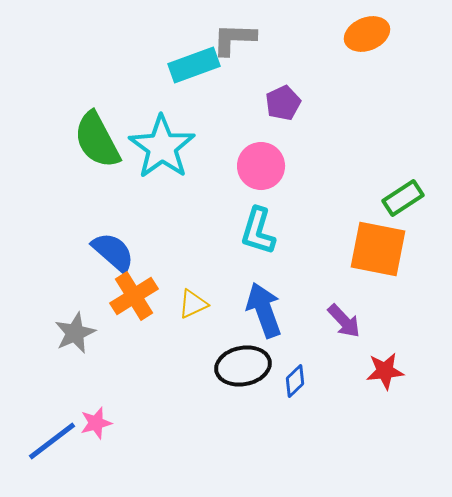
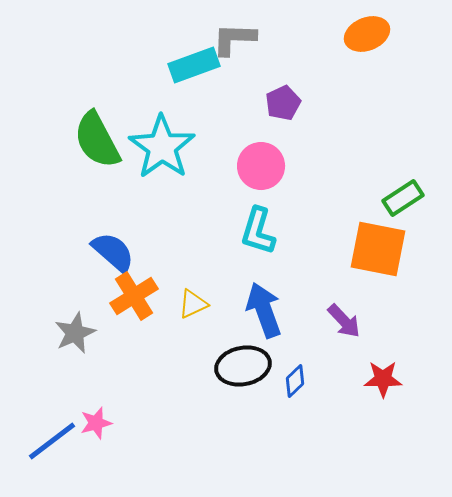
red star: moved 2 px left, 8 px down; rotated 6 degrees clockwise
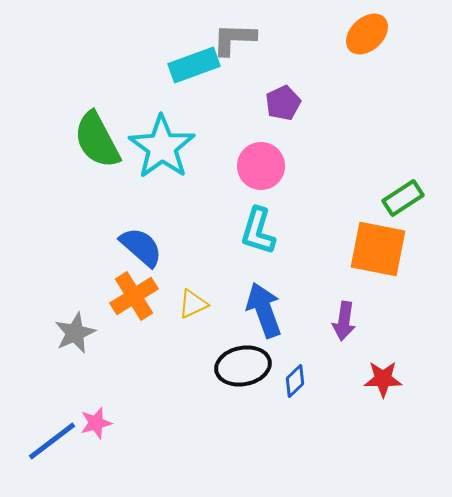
orange ellipse: rotated 21 degrees counterclockwise
blue semicircle: moved 28 px right, 5 px up
purple arrow: rotated 51 degrees clockwise
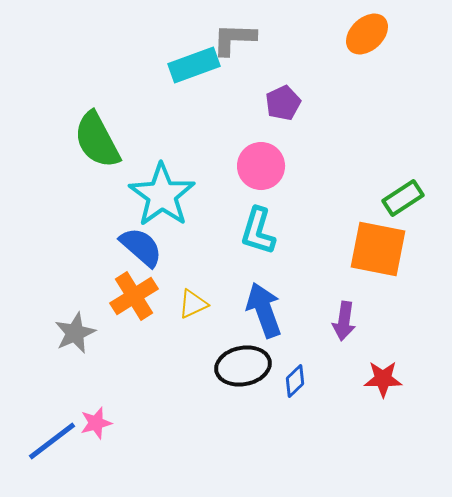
cyan star: moved 48 px down
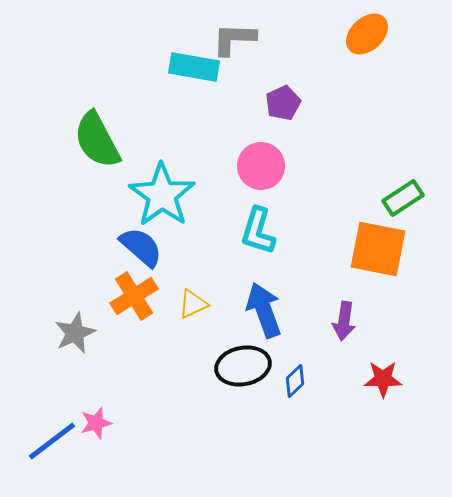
cyan rectangle: moved 2 px down; rotated 30 degrees clockwise
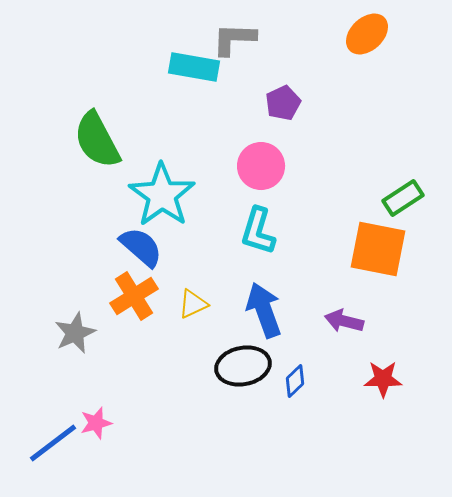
purple arrow: rotated 96 degrees clockwise
blue line: moved 1 px right, 2 px down
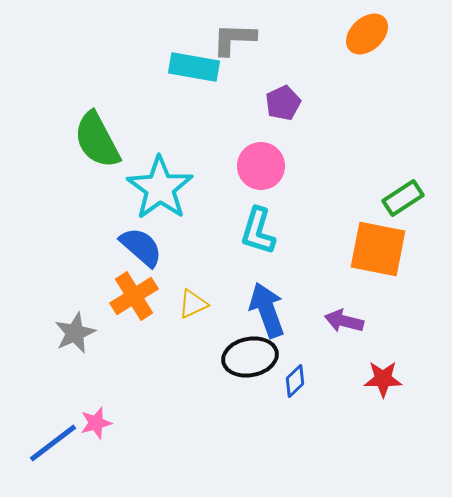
cyan star: moved 2 px left, 7 px up
blue arrow: moved 3 px right
black ellipse: moved 7 px right, 9 px up
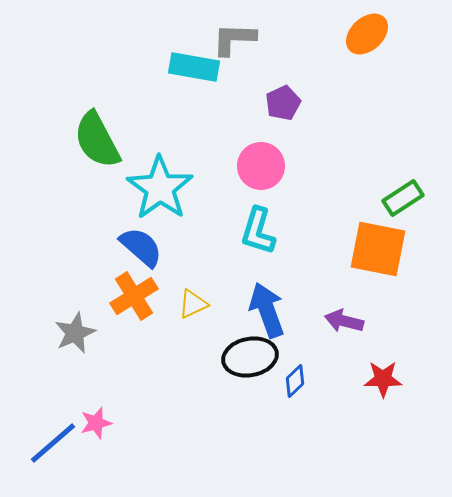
blue line: rotated 4 degrees counterclockwise
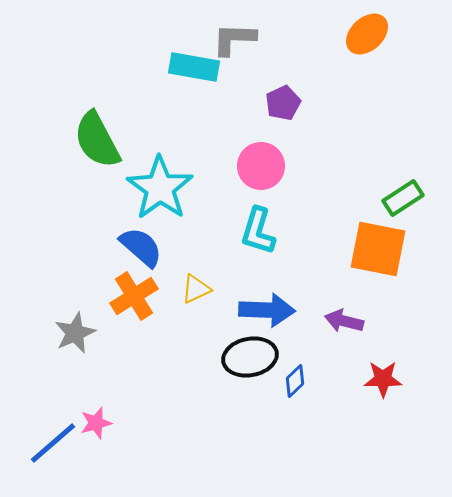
yellow triangle: moved 3 px right, 15 px up
blue arrow: rotated 112 degrees clockwise
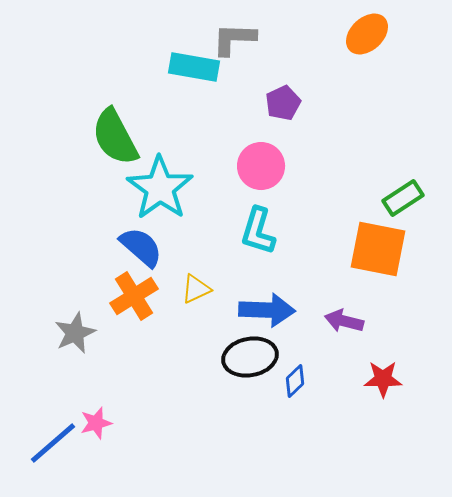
green semicircle: moved 18 px right, 3 px up
